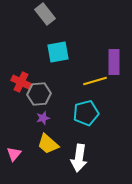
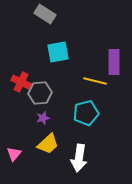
gray rectangle: rotated 20 degrees counterclockwise
yellow line: rotated 30 degrees clockwise
gray hexagon: moved 1 px right, 1 px up
yellow trapezoid: rotated 85 degrees counterclockwise
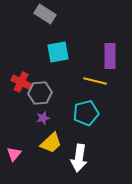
purple rectangle: moved 4 px left, 6 px up
yellow trapezoid: moved 3 px right, 1 px up
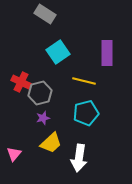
cyan square: rotated 25 degrees counterclockwise
purple rectangle: moved 3 px left, 3 px up
yellow line: moved 11 px left
gray hexagon: rotated 10 degrees counterclockwise
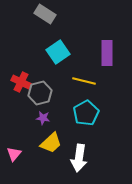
cyan pentagon: rotated 15 degrees counterclockwise
purple star: rotated 24 degrees clockwise
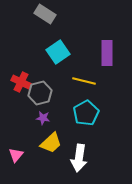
pink triangle: moved 2 px right, 1 px down
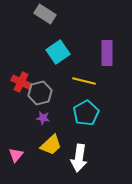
yellow trapezoid: moved 2 px down
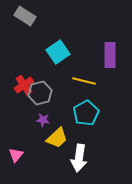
gray rectangle: moved 20 px left, 2 px down
purple rectangle: moved 3 px right, 2 px down
red cross: moved 3 px right, 3 px down; rotated 30 degrees clockwise
purple star: moved 2 px down
yellow trapezoid: moved 6 px right, 7 px up
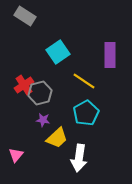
yellow line: rotated 20 degrees clockwise
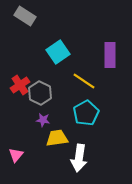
red cross: moved 4 px left
gray hexagon: rotated 20 degrees counterclockwise
yellow trapezoid: rotated 145 degrees counterclockwise
